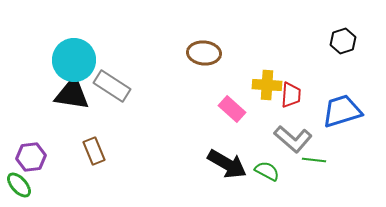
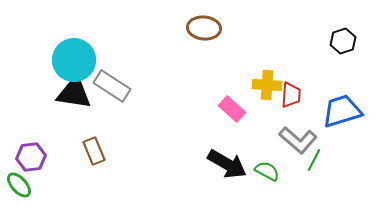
brown ellipse: moved 25 px up
black triangle: moved 2 px right, 1 px up
gray L-shape: moved 5 px right, 1 px down
green line: rotated 70 degrees counterclockwise
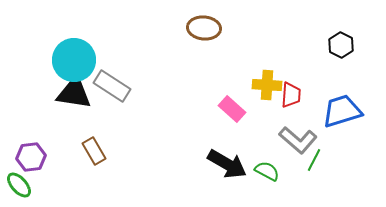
black hexagon: moved 2 px left, 4 px down; rotated 15 degrees counterclockwise
brown rectangle: rotated 8 degrees counterclockwise
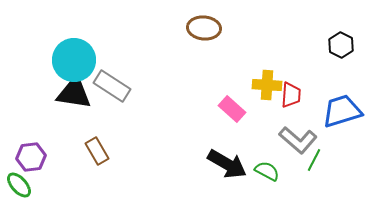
brown rectangle: moved 3 px right
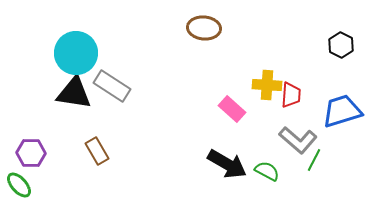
cyan circle: moved 2 px right, 7 px up
purple hexagon: moved 4 px up; rotated 8 degrees clockwise
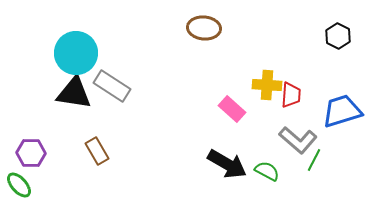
black hexagon: moved 3 px left, 9 px up
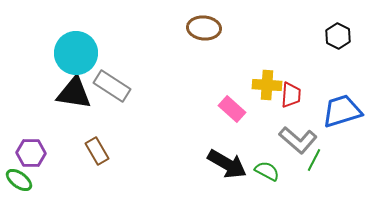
green ellipse: moved 5 px up; rotated 12 degrees counterclockwise
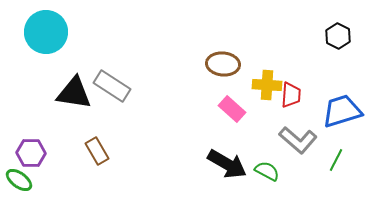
brown ellipse: moved 19 px right, 36 px down
cyan circle: moved 30 px left, 21 px up
green line: moved 22 px right
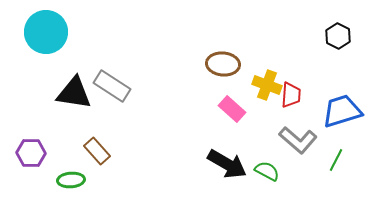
yellow cross: rotated 16 degrees clockwise
brown rectangle: rotated 12 degrees counterclockwise
green ellipse: moved 52 px right; rotated 40 degrees counterclockwise
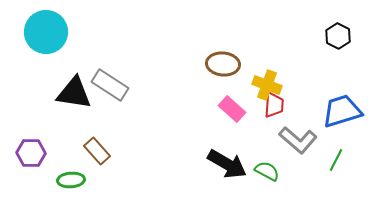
gray rectangle: moved 2 px left, 1 px up
red trapezoid: moved 17 px left, 10 px down
